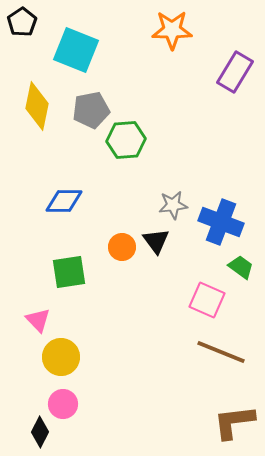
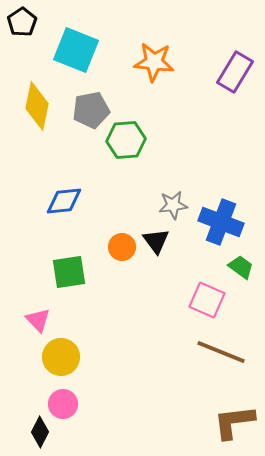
orange star: moved 18 px left, 32 px down; rotated 6 degrees clockwise
blue diamond: rotated 6 degrees counterclockwise
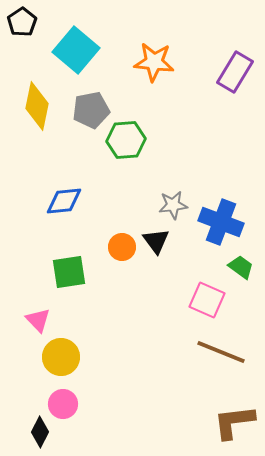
cyan square: rotated 18 degrees clockwise
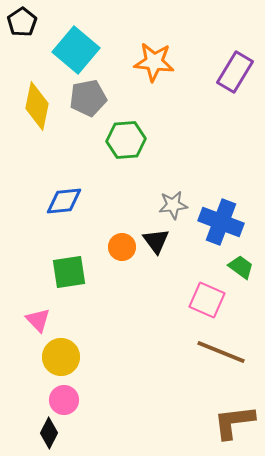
gray pentagon: moved 3 px left, 12 px up
pink circle: moved 1 px right, 4 px up
black diamond: moved 9 px right, 1 px down
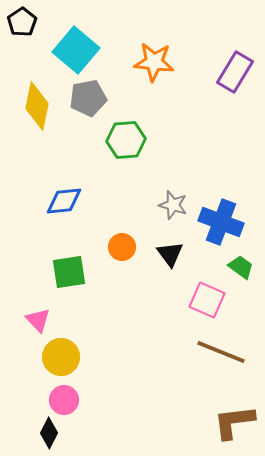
gray star: rotated 24 degrees clockwise
black triangle: moved 14 px right, 13 px down
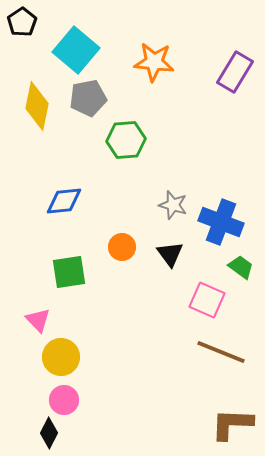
brown L-shape: moved 2 px left, 2 px down; rotated 9 degrees clockwise
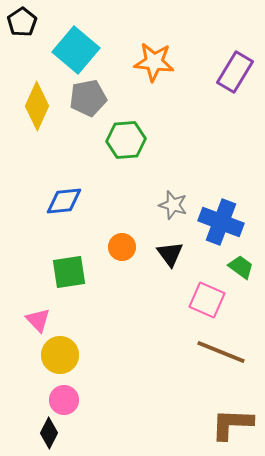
yellow diamond: rotated 12 degrees clockwise
yellow circle: moved 1 px left, 2 px up
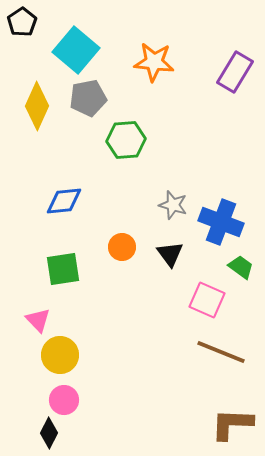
green square: moved 6 px left, 3 px up
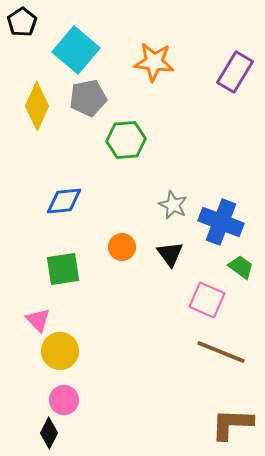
gray star: rotated 8 degrees clockwise
yellow circle: moved 4 px up
